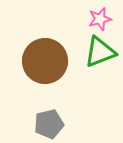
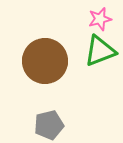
green triangle: moved 1 px up
gray pentagon: moved 1 px down
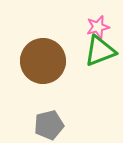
pink star: moved 2 px left, 8 px down
brown circle: moved 2 px left
